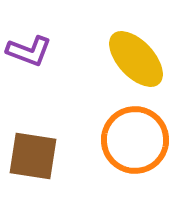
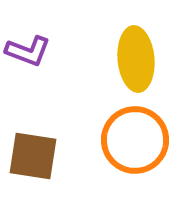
purple L-shape: moved 1 px left
yellow ellipse: rotated 38 degrees clockwise
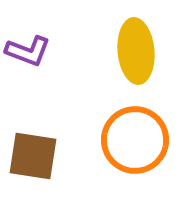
yellow ellipse: moved 8 px up
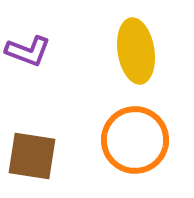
yellow ellipse: rotated 4 degrees counterclockwise
brown square: moved 1 px left
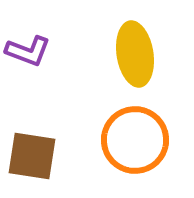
yellow ellipse: moved 1 px left, 3 px down
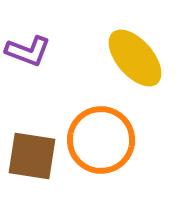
yellow ellipse: moved 4 px down; rotated 32 degrees counterclockwise
orange circle: moved 34 px left
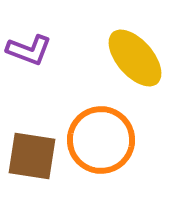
purple L-shape: moved 1 px right, 1 px up
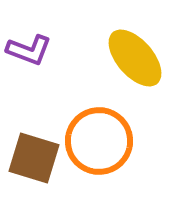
orange circle: moved 2 px left, 1 px down
brown square: moved 2 px right, 2 px down; rotated 8 degrees clockwise
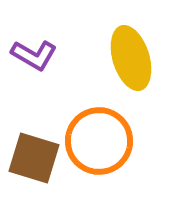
purple L-shape: moved 5 px right, 5 px down; rotated 9 degrees clockwise
yellow ellipse: moved 4 px left; rotated 24 degrees clockwise
